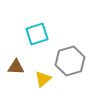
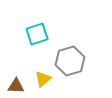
brown triangle: moved 19 px down
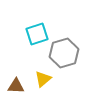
gray hexagon: moved 6 px left, 8 px up
